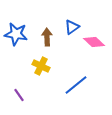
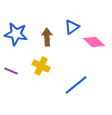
purple line: moved 8 px left, 24 px up; rotated 32 degrees counterclockwise
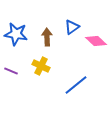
pink diamond: moved 2 px right, 1 px up
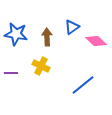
purple line: moved 2 px down; rotated 24 degrees counterclockwise
blue line: moved 7 px right
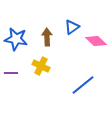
blue star: moved 5 px down
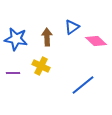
purple line: moved 2 px right
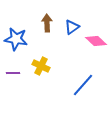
brown arrow: moved 14 px up
blue line: rotated 10 degrees counterclockwise
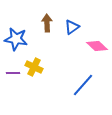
pink diamond: moved 1 px right, 5 px down
yellow cross: moved 7 px left, 1 px down
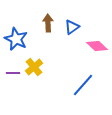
brown arrow: moved 1 px right
blue star: rotated 15 degrees clockwise
yellow cross: rotated 24 degrees clockwise
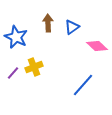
blue star: moved 2 px up
yellow cross: rotated 18 degrees clockwise
purple line: rotated 48 degrees counterclockwise
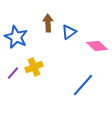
blue triangle: moved 3 px left, 5 px down
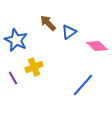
brown arrow: rotated 42 degrees counterclockwise
blue star: moved 3 px down
purple line: moved 5 px down; rotated 72 degrees counterclockwise
